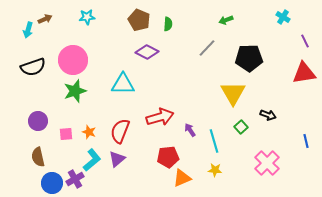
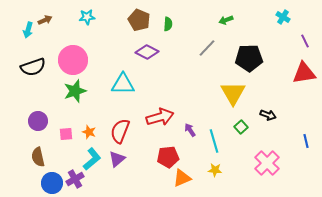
brown arrow: moved 1 px down
cyan L-shape: moved 1 px up
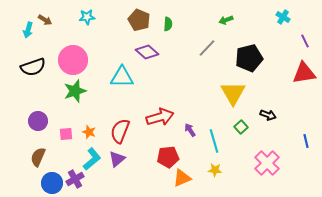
brown arrow: rotated 56 degrees clockwise
purple diamond: rotated 15 degrees clockwise
black pentagon: rotated 12 degrees counterclockwise
cyan triangle: moved 1 px left, 7 px up
brown semicircle: rotated 36 degrees clockwise
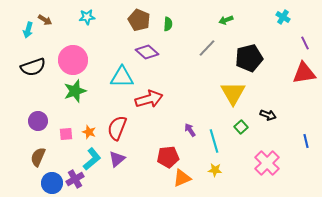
purple line: moved 2 px down
red arrow: moved 11 px left, 18 px up
red semicircle: moved 3 px left, 3 px up
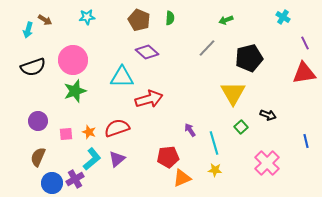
green semicircle: moved 2 px right, 6 px up
red semicircle: rotated 50 degrees clockwise
cyan line: moved 2 px down
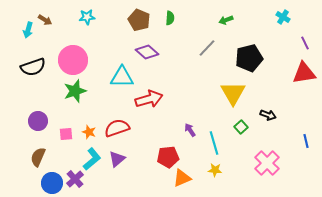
purple cross: rotated 12 degrees counterclockwise
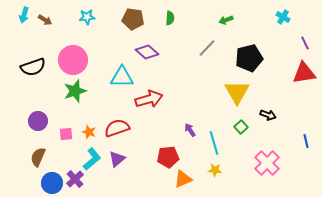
brown pentagon: moved 6 px left, 1 px up; rotated 15 degrees counterclockwise
cyan arrow: moved 4 px left, 15 px up
yellow triangle: moved 4 px right, 1 px up
orange triangle: moved 1 px right, 1 px down
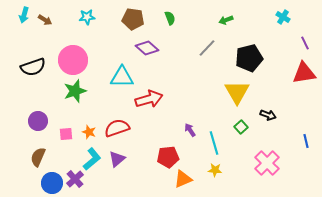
green semicircle: rotated 24 degrees counterclockwise
purple diamond: moved 4 px up
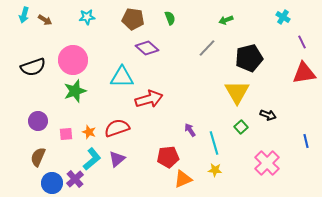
purple line: moved 3 px left, 1 px up
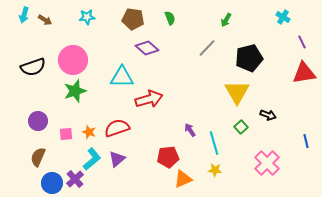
green arrow: rotated 40 degrees counterclockwise
